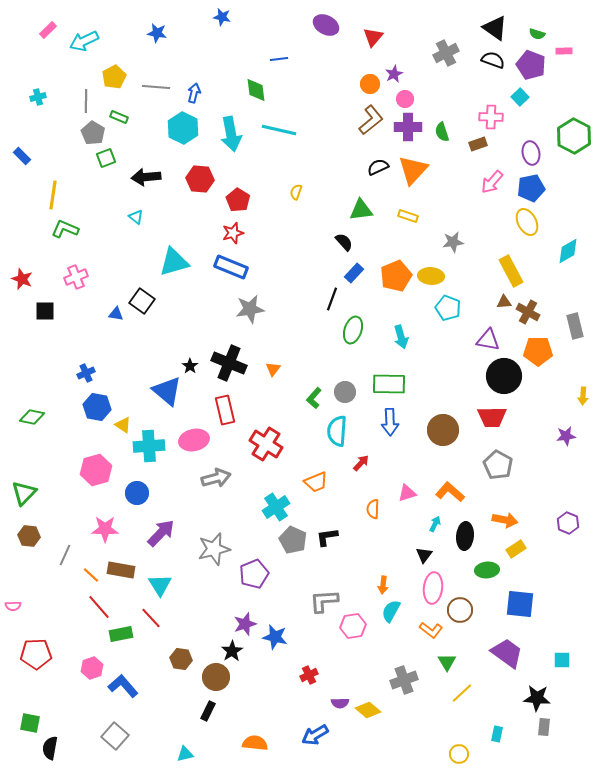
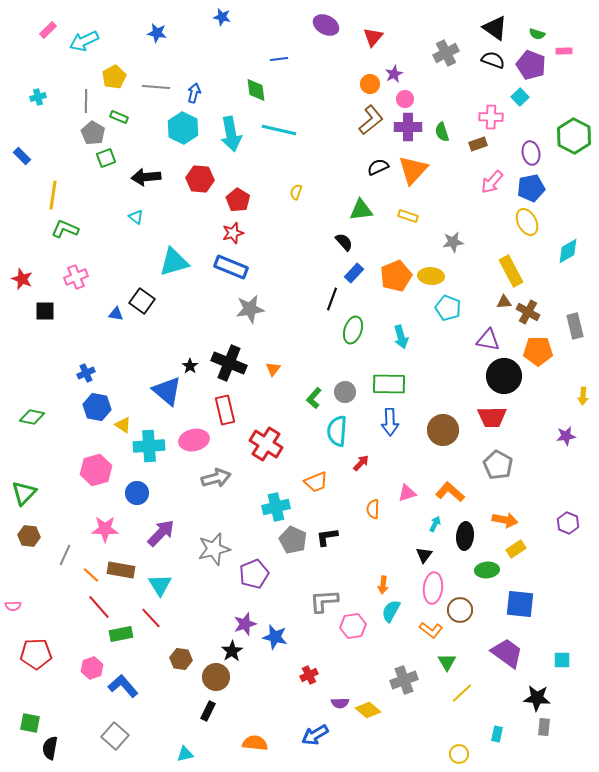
cyan cross at (276, 507): rotated 20 degrees clockwise
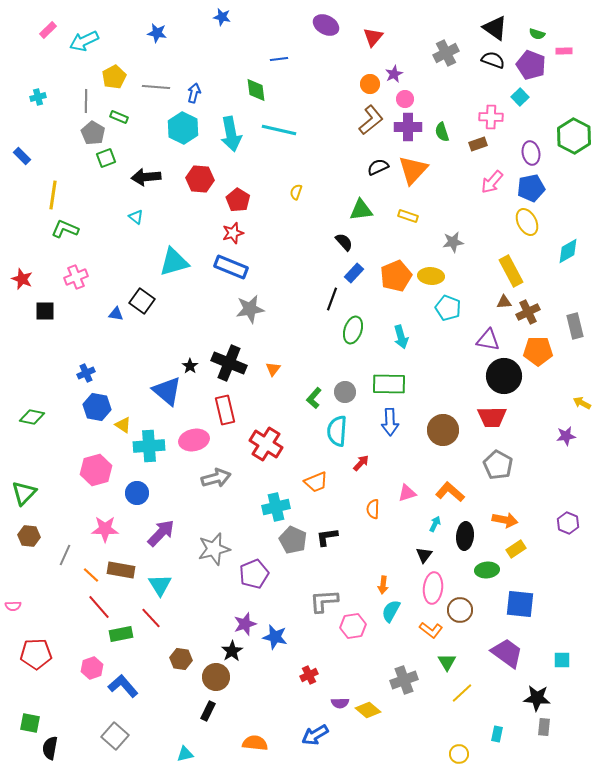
brown cross at (528, 312): rotated 35 degrees clockwise
yellow arrow at (583, 396): moved 1 px left, 7 px down; rotated 114 degrees clockwise
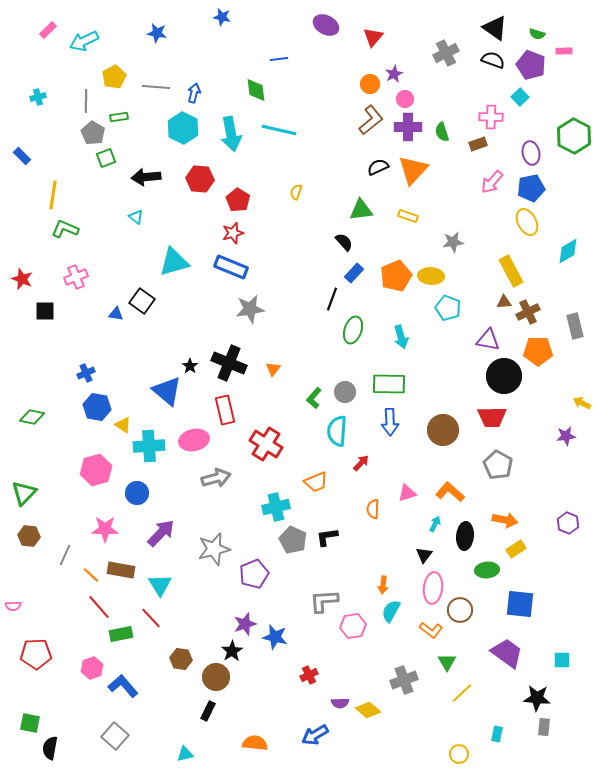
green rectangle at (119, 117): rotated 30 degrees counterclockwise
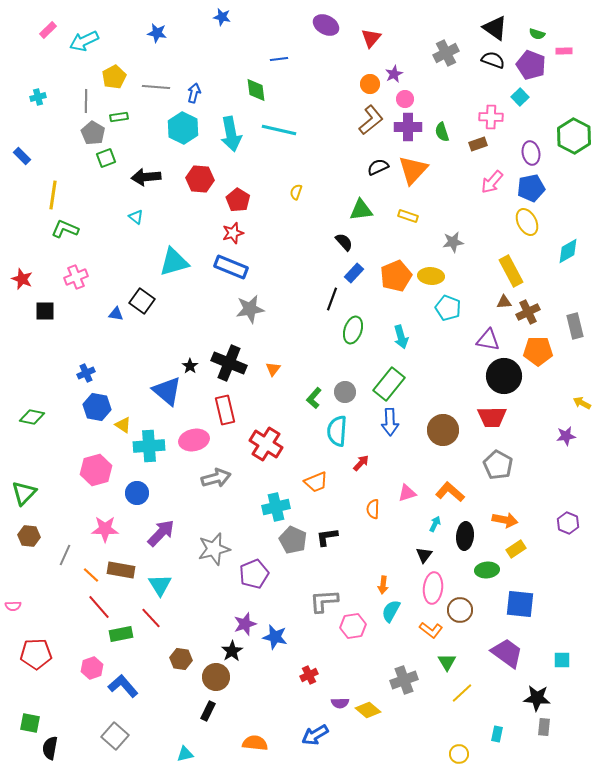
red triangle at (373, 37): moved 2 px left, 1 px down
green rectangle at (389, 384): rotated 52 degrees counterclockwise
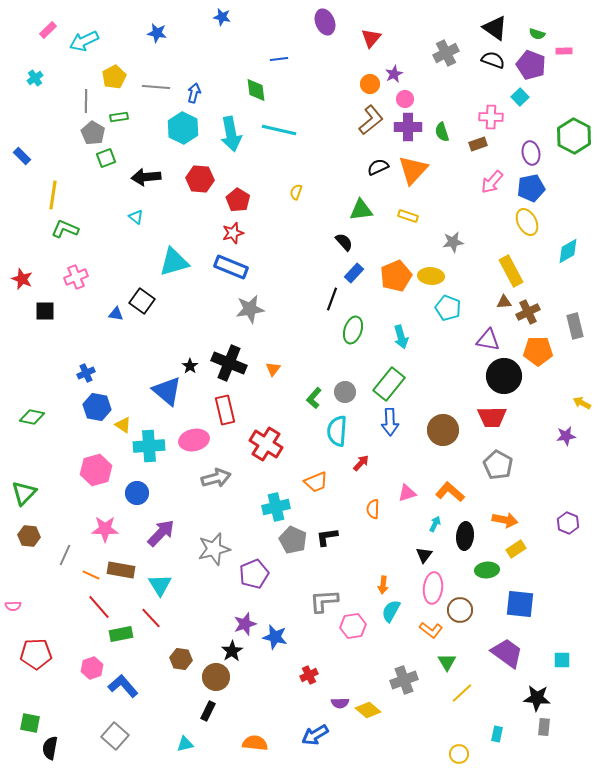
purple ellipse at (326, 25): moved 1 px left, 3 px up; rotated 40 degrees clockwise
cyan cross at (38, 97): moved 3 px left, 19 px up; rotated 21 degrees counterclockwise
orange line at (91, 575): rotated 18 degrees counterclockwise
cyan triangle at (185, 754): moved 10 px up
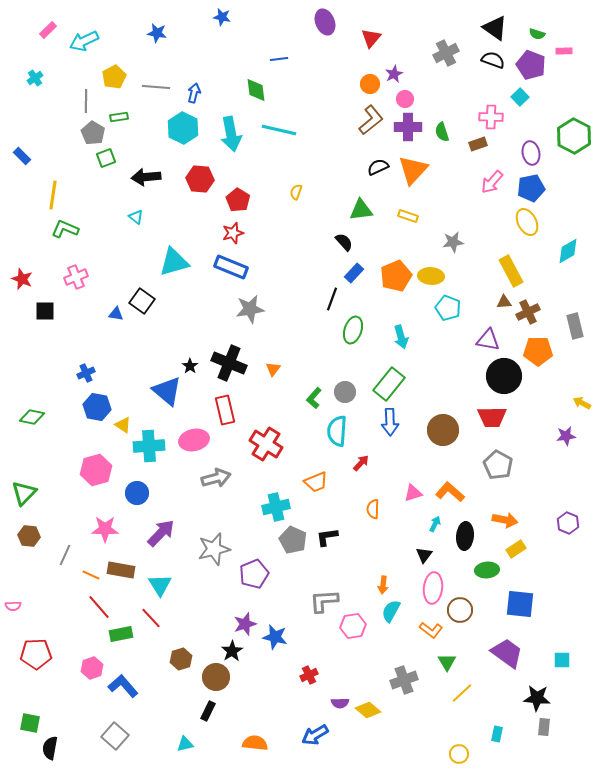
pink triangle at (407, 493): moved 6 px right
brown hexagon at (181, 659): rotated 25 degrees counterclockwise
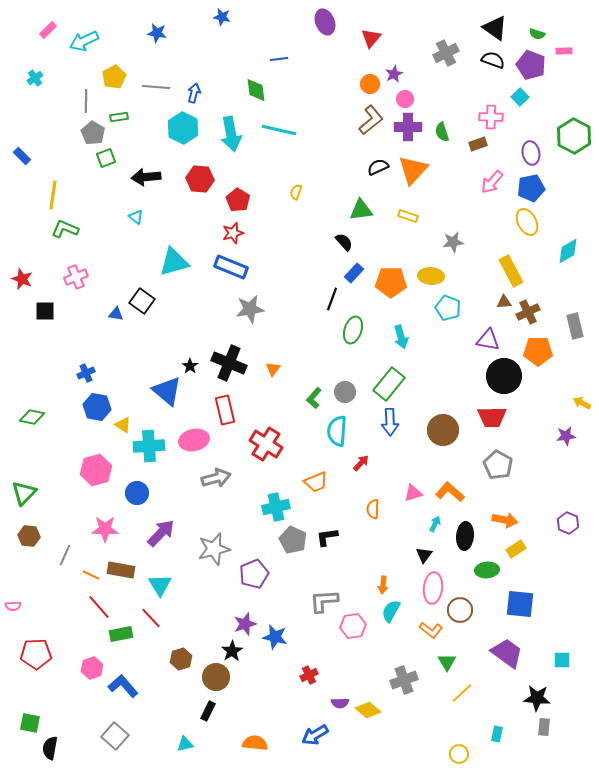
orange pentagon at (396, 276): moved 5 px left, 6 px down; rotated 24 degrees clockwise
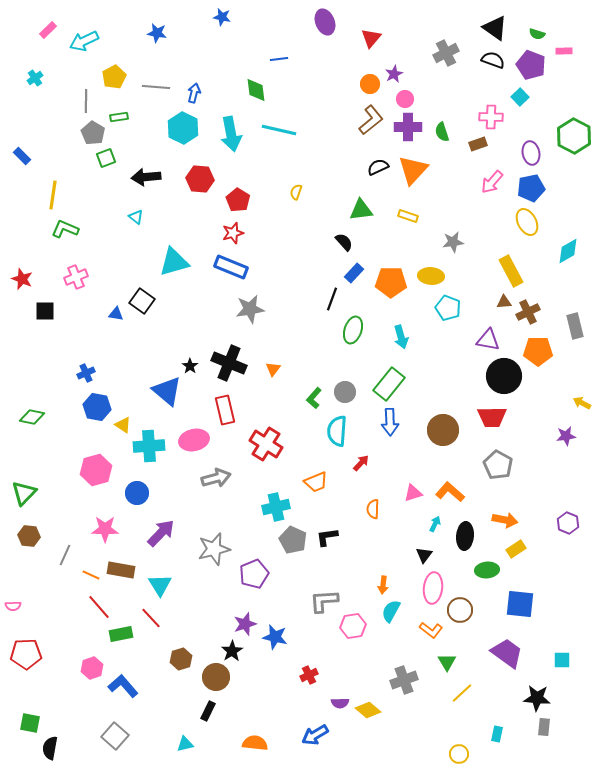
red pentagon at (36, 654): moved 10 px left
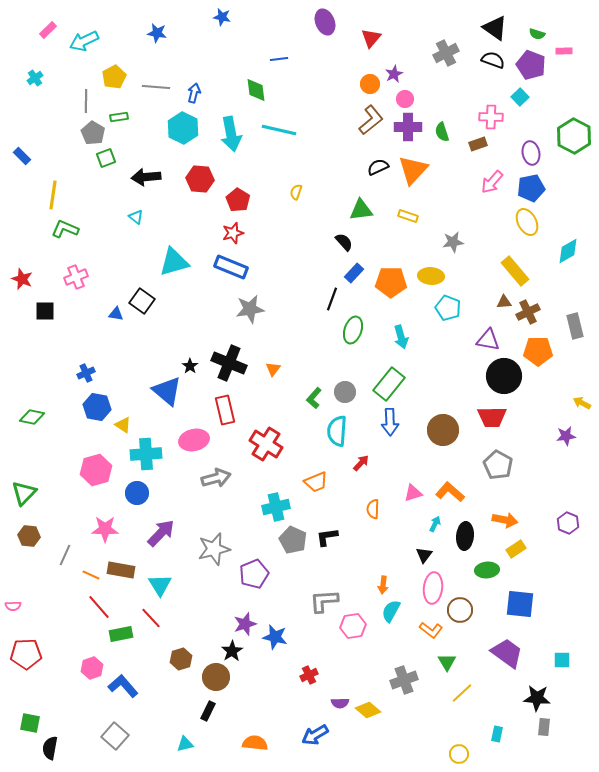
yellow rectangle at (511, 271): moved 4 px right; rotated 12 degrees counterclockwise
cyan cross at (149, 446): moved 3 px left, 8 px down
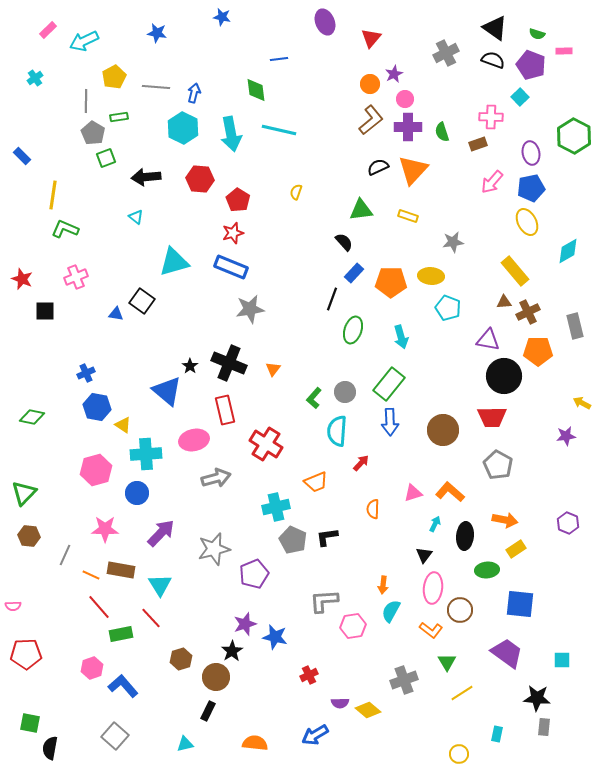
yellow line at (462, 693): rotated 10 degrees clockwise
